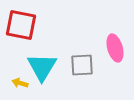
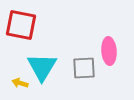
pink ellipse: moved 6 px left, 3 px down; rotated 12 degrees clockwise
gray square: moved 2 px right, 3 px down
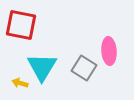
gray square: rotated 35 degrees clockwise
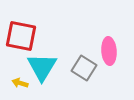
red square: moved 11 px down
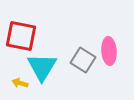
gray square: moved 1 px left, 8 px up
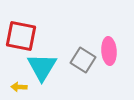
yellow arrow: moved 1 px left, 4 px down; rotated 14 degrees counterclockwise
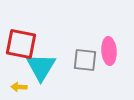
red square: moved 8 px down
gray square: moved 2 px right; rotated 25 degrees counterclockwise
cyan triangle: moved 1 px left
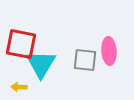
cyan triangle: moved 3 px up
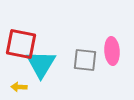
pink ellipse: moved 3 px right
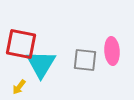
yellow arrow: rotated 56 degrees counterclockwise
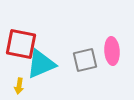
gray square: rotated 20 degrees counterclockwise
cyan triangle: rotated 36 degrees clockwise
yellow arrow: moved 1 px up; rotated 28 degrees counterclockwise
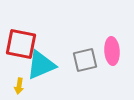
cyan triangle: moved 1 px down
